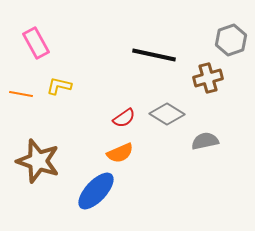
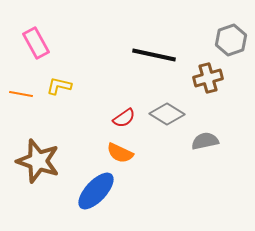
orange semicircle: rotated 48 degrees clockwise
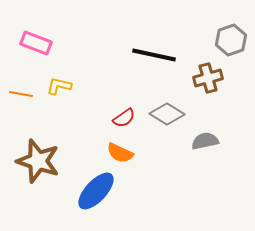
pink rectangle: rotated 40 degrees counterclockwise
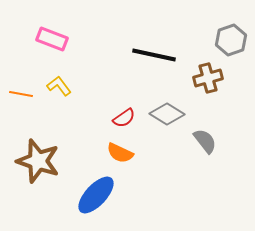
pink rectangle: moved 16 px right, 4 px up
yellow L-shape: rotated 40 degrees clockwise
gray semicircle: rotated 64 degrees clockwise
blue ellipse: moved 4 px down
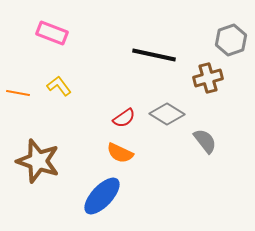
pink rectangle: moved 6 px up
orange line: moved 3 px left, 1 px up
blue ellipse: moved 6 px right, 1 px down
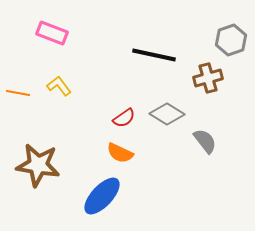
brown star: moved 4 px down; rotated 9 degrees counterclockwise
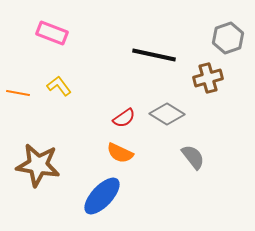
gray hexagon: moved 3 px left, 2 px up
gray semicircle: moved 12 px left, 16 px down
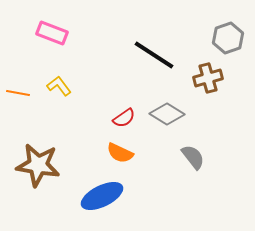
black line: rotated 21 degrees clockwise
blue ellipse: rotated 21 degrees clockwise
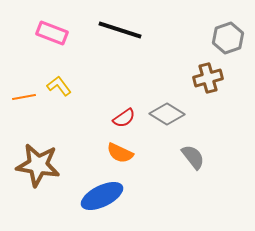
black line: moved 34 px left, 25 px up; rotated 15 degrees counterclockwise
orange line: moved 6 px right, 4 px down; rotated 20 degrees counterclockwise
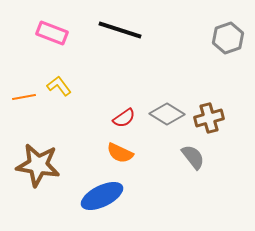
brown cross: moved 1 px right, 40 px down
